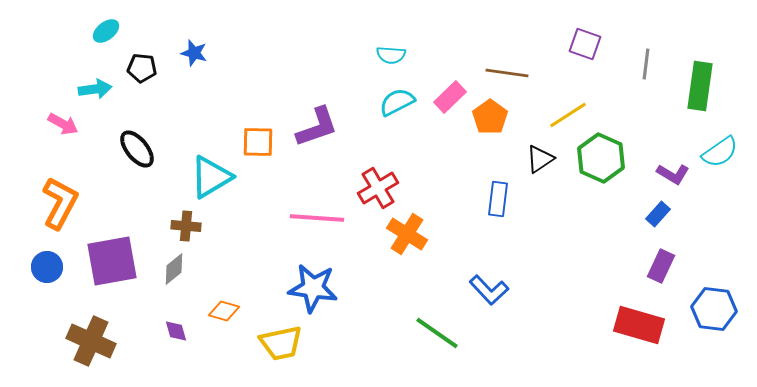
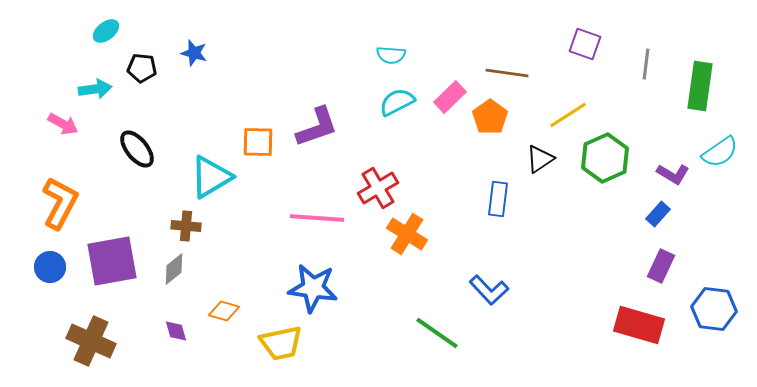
green hexagon at (601, 158): moved 4 px right; rotated 12 degrees clockwise
blue circle at (47, 267): moved 3 px right
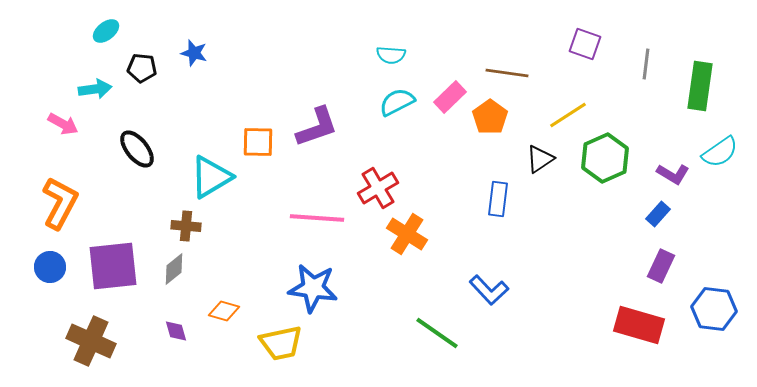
purple square at (112, 261): moved 1 px right, 5 px down; rotated 4 degrees clockwise
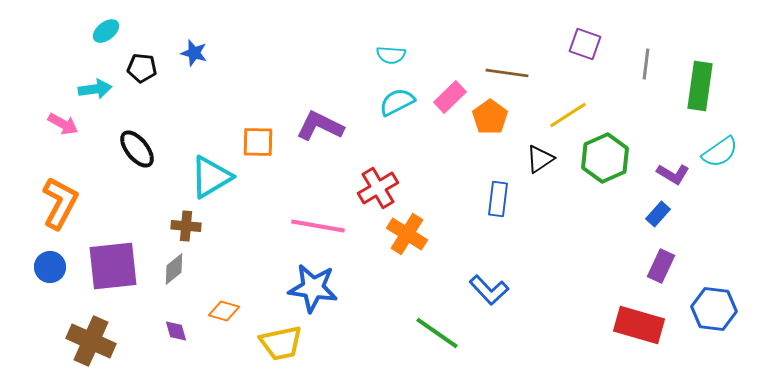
purple L-shape at (317, 127): moved 3 px right, 1 px up; rotated 135 degrees counterclockwise
pink line at (317, 218): moved 1 px right, 8 px down; rotated 6 degrees clockwise
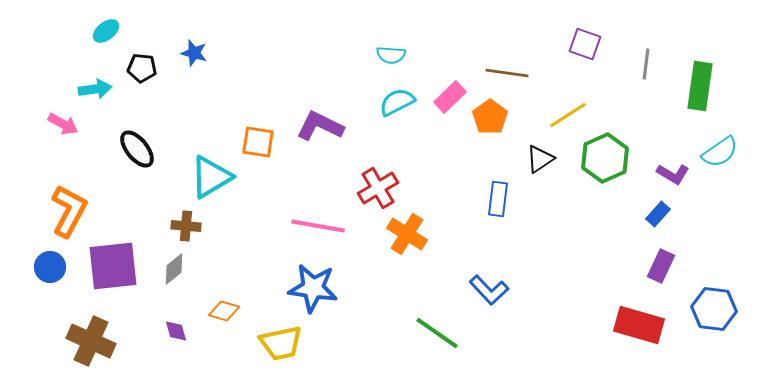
orange square at (258, 142): rotated 8 degrees clockwise
orange L-shape at (60, 203): moved 9 px right, 8 px down
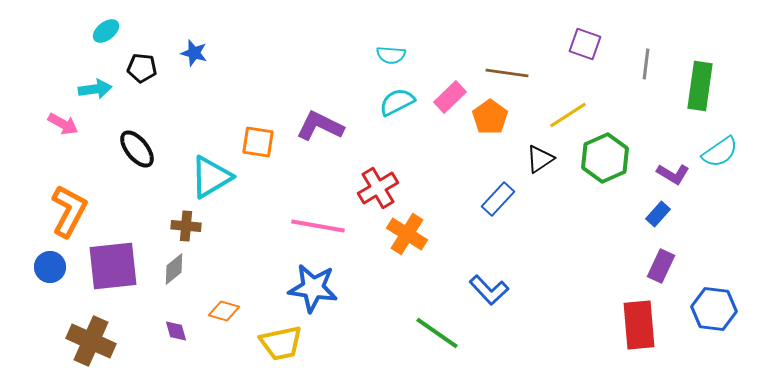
blue rectangle at (498, 199): rotated 36 degrees clockwise
red rectangle at (639, 325): rotated 69 degrees clockwise
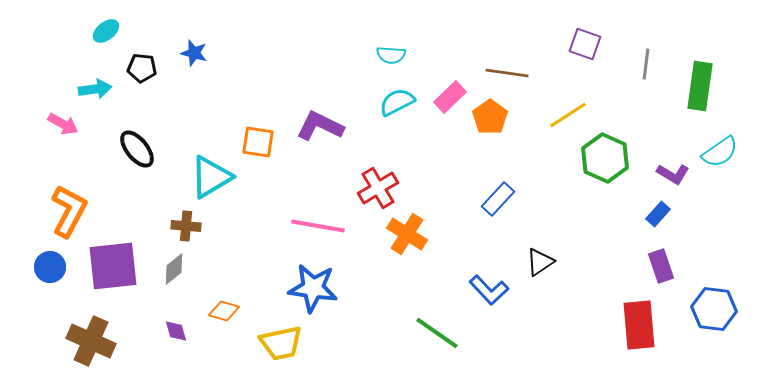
green hexagon at (605, 158): rotated 12 degrees counterclockwise
black triangle at (540, 159): moved 103 px down
purple rectangle at (661, 266): rotated 44 degrees counterclockwise
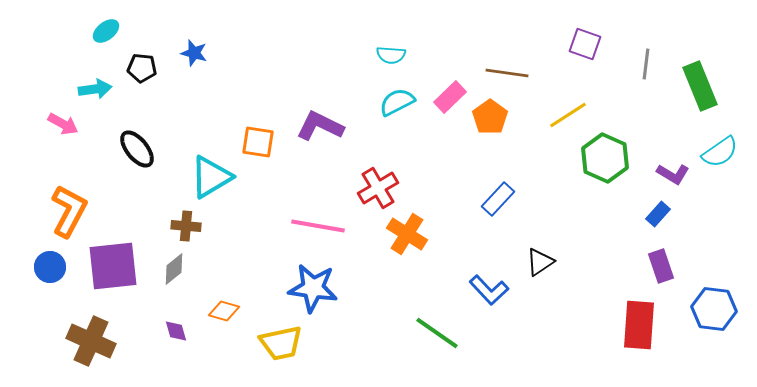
green rectangle at (700, 86): rotated 30 degrees counterclockwise
red rectangle at (639, 325): rotated 9 degrees clockwise
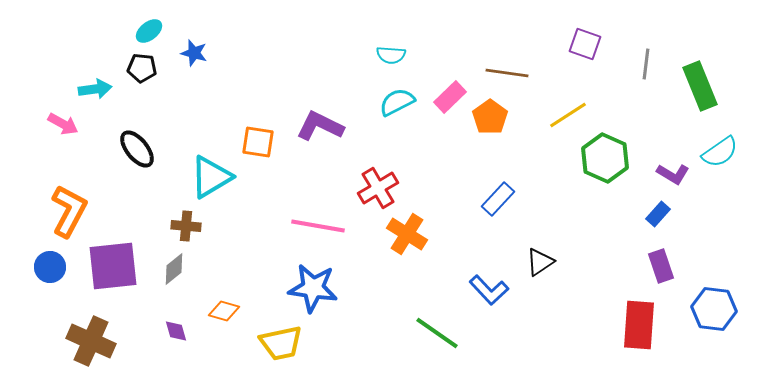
cyan ellipse at (106, 31): moved 43 px right
